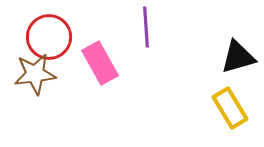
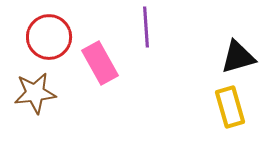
brown star: moved 19 px down
yellow rectangle: moved 1 px up; rotated 15 degrees clockwise
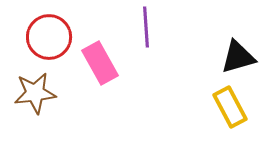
yellow rectangle: rotated 12 degrees counterclockwise
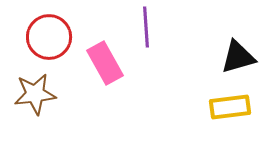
pink rectangle: moved 5 px right
brown star: moved 1 px down
yellow rectangle: rotated 69 degrees counterclockwise
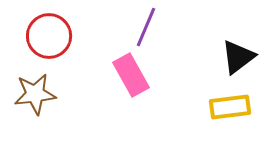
purple line: rotated 27 degrees clockwise
red circle: moved 1 px up
black triangle: rotated 21 degrees counterclockwise
pink rectangle: moved 26 px right, 12 px down
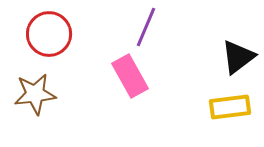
red circle: moved 2 px up
pink rectangle: moved 1 px left, 1 px down
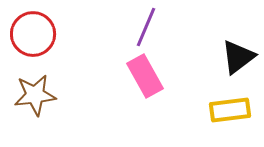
red circle: moved 16 px left
pink rectangle: moved 15 px right
brown star: moved 1 px down
yellow rectangle: moved 3 px down
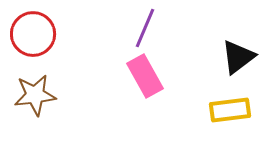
purple line: moved 1 px left, 1 px down
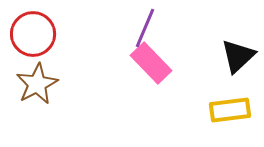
black triangle: moved 1 px up; rotated 6 degrees counterclockwise
pink rectangle: moved 6 px right, 13 px up; rotated 15 degrees counterclockwise
brown star: moved 2 px right, 11 px up; rotated 21 degrees counterclockwise
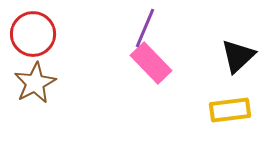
brown star: moved 2 px left, 1 px up
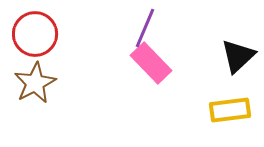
red circle: moved 2 px right
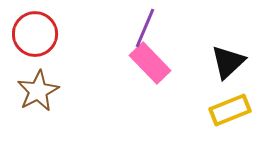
black triangle: moved 10 px left, 6 px down
pink rectangle: moved 1 px left
brown star: moved 3 px right, 8 px down
yellow rectangle: rotated 15 degrees counterclockwise
